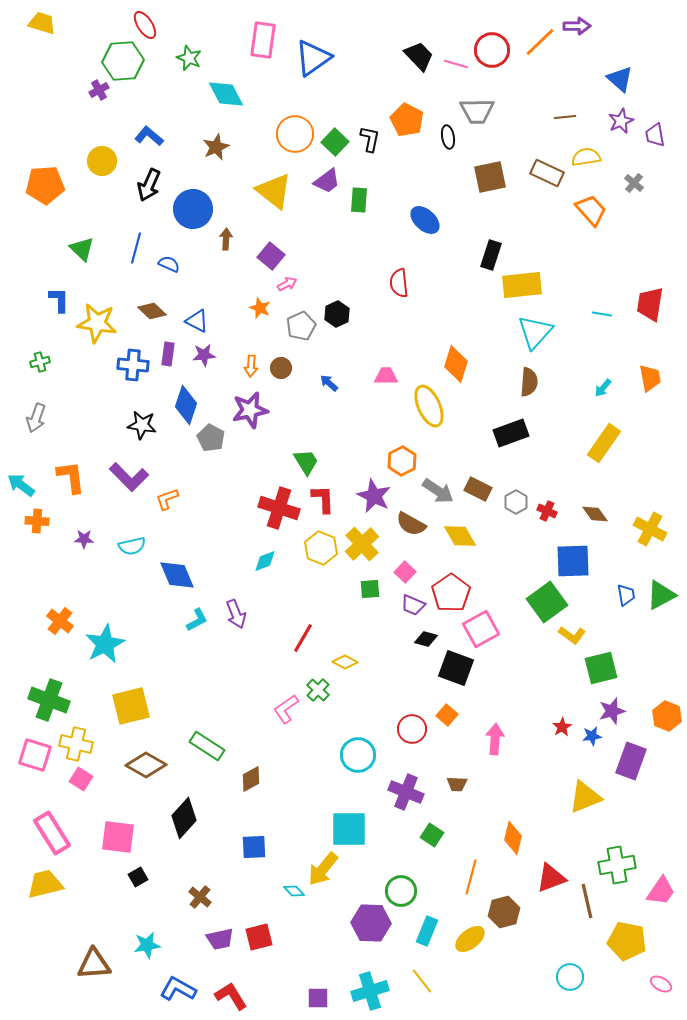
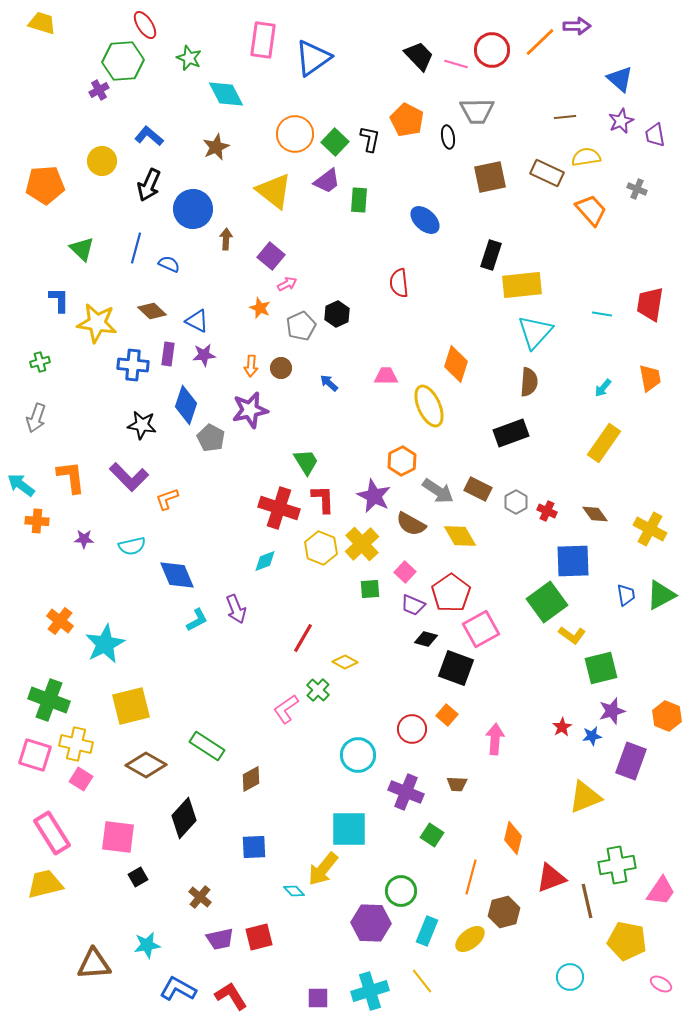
gray cross at (634, 183): moved 3 px right, 6 px down; rotated 18 degrees counterclockwise
purple arrow at (236, 614): moved 5 px up
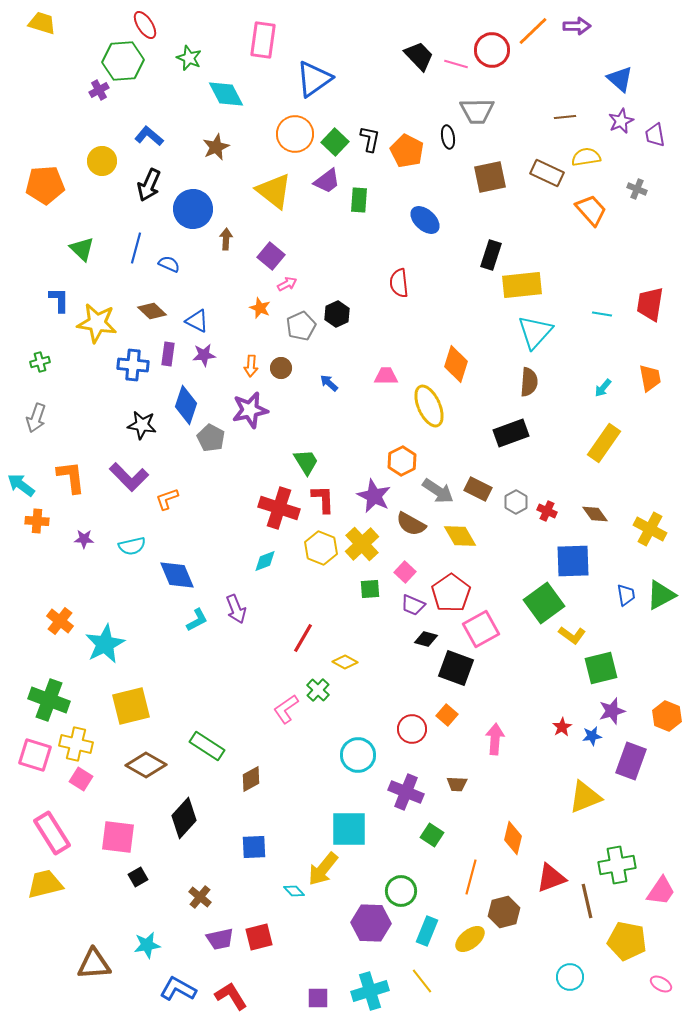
orange line at (540, 42): moved 7 px left, 11 px up
blue triangle at (313, 58): moved 1 px right, 21 px down
orange pentagon at (407, 120): moved 31 px down
green square at (547, 602): moved 3 px left, 1 px down
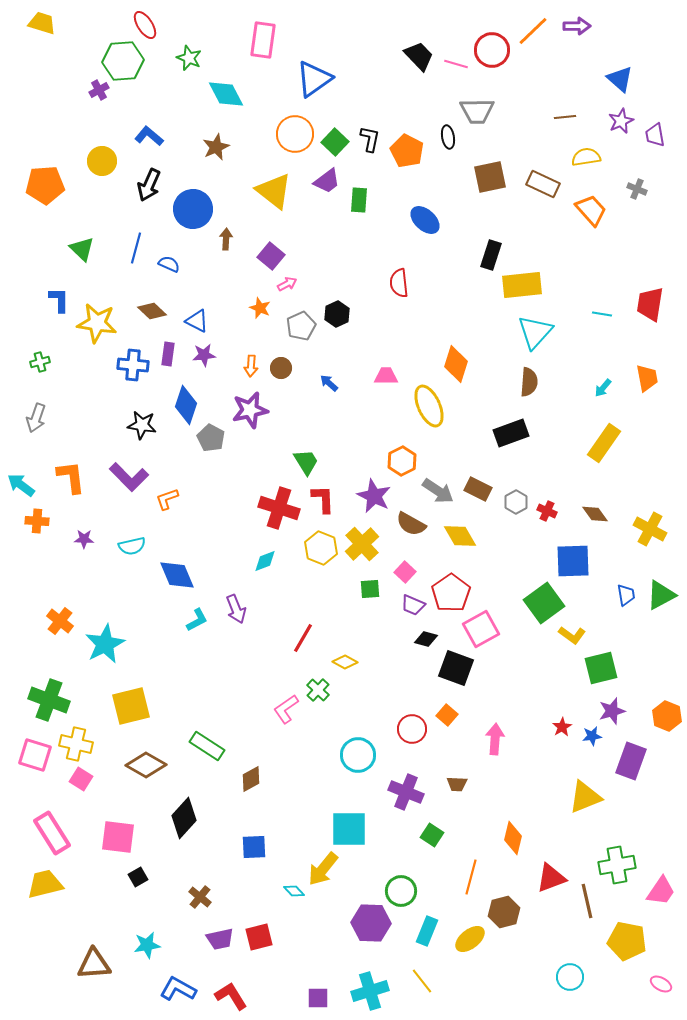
brown rectangle at (547, 173): moved 4 px left, 11 px down
orange trapezoid at (650, 378): moved 3 px left
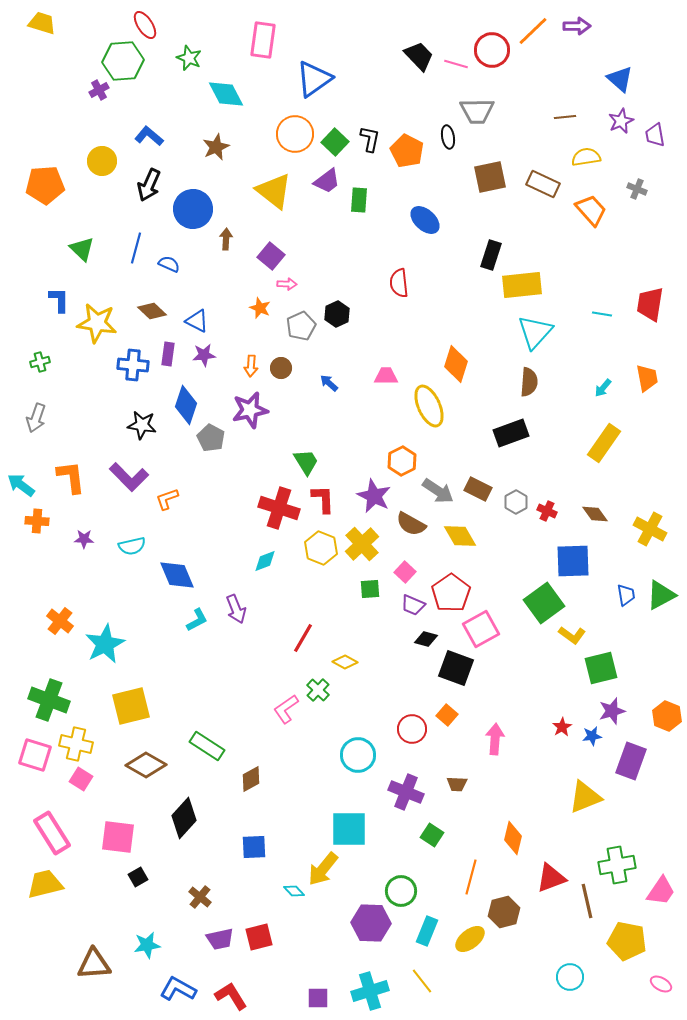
pink arrow at (287, 284): rotated 30 degrees clockwise
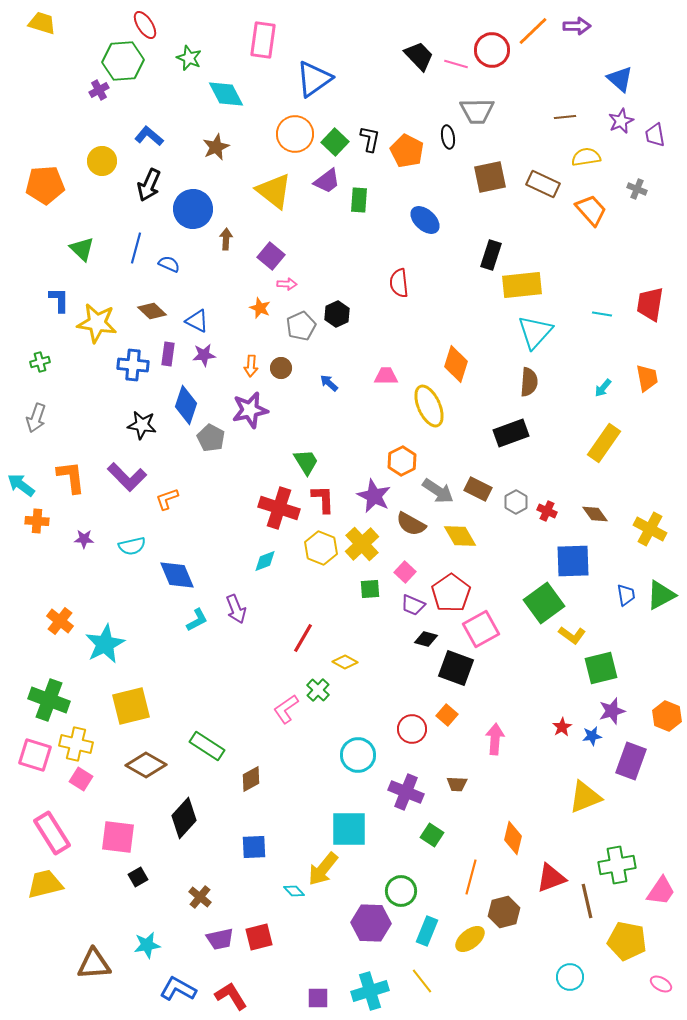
purple L-shape at (129, 477): moved 2 px left
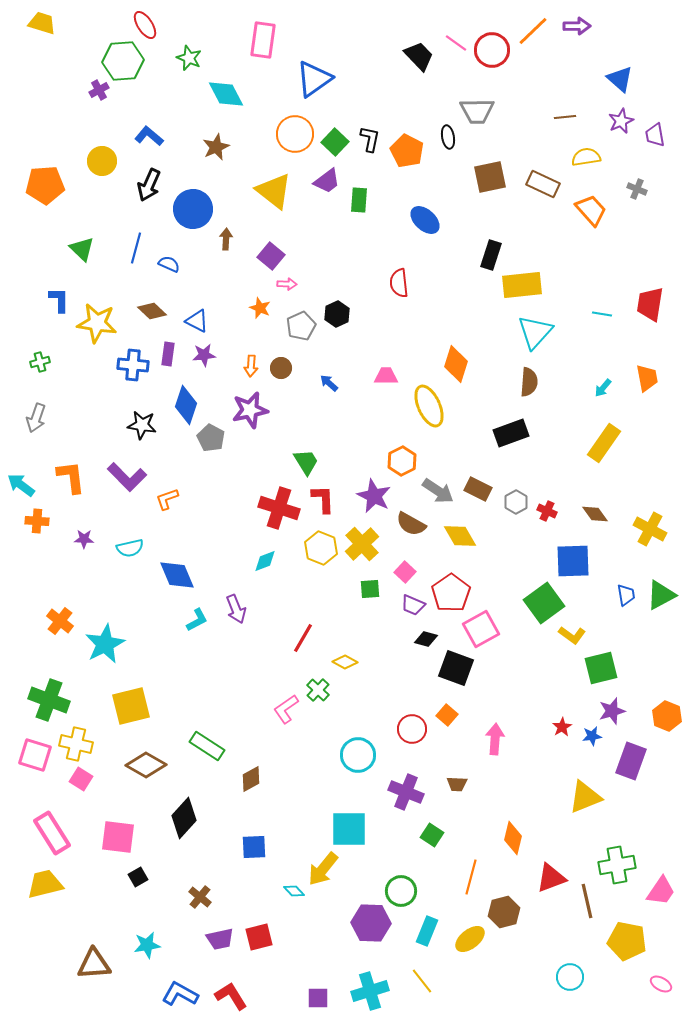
pink line at (456, 64): moved 21 px up; rotated 20 degrees clockwise
cyan semicircle at (132, 546): moved 2 px left, 2 px down
blue L-shape at (178, 989): moved 2 px right, 5 px down
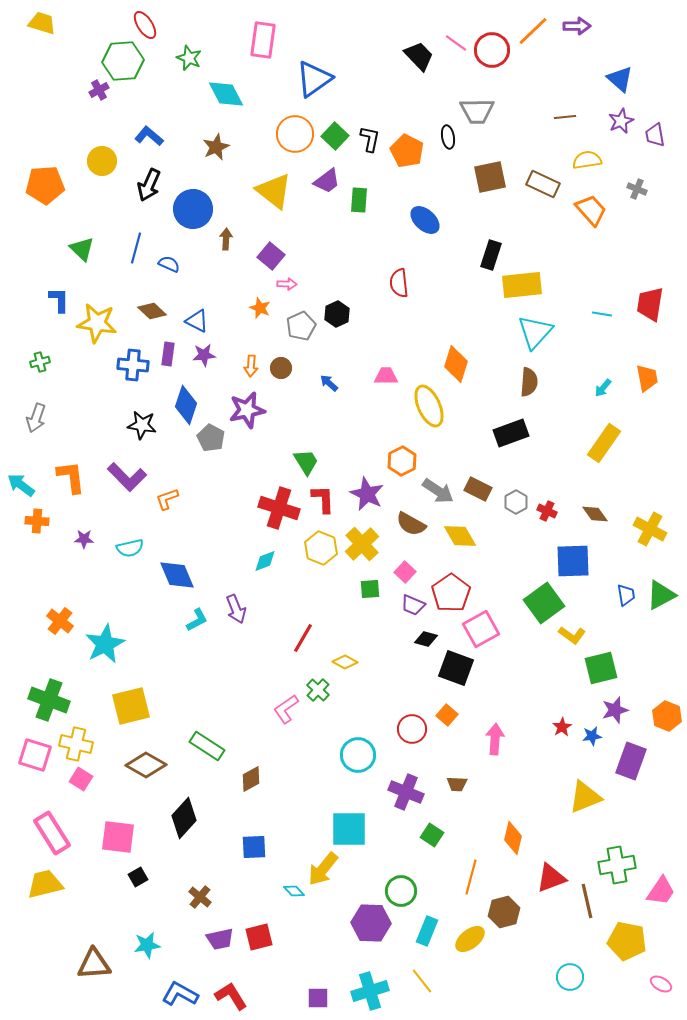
green square at (335, 142): moved 6 px up
yellow semicircle at (586, 157): moved 1 px right, 3 px down
purple star at (250, 410): moved 3 px left
purple star at (374, 496): moved 7 px left, 2 px up
purple star at (612, 711): moved 3 px right, 1 px up
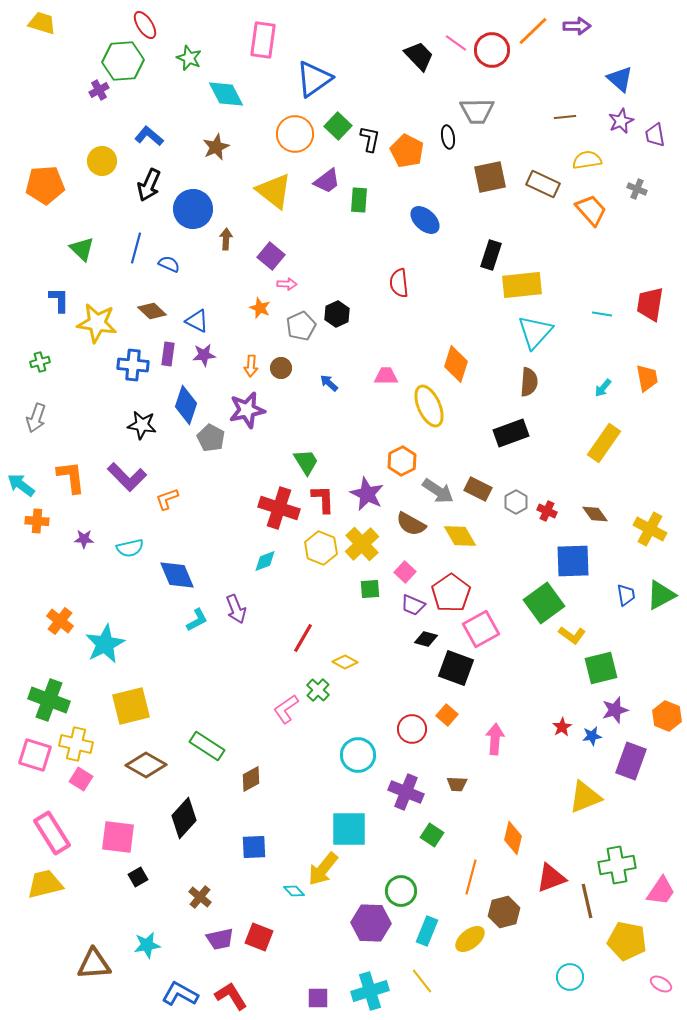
green square at (335, 136): moved 3 px right, 10 px up
red square at (259, 937): rotated 36 degrees clockwise
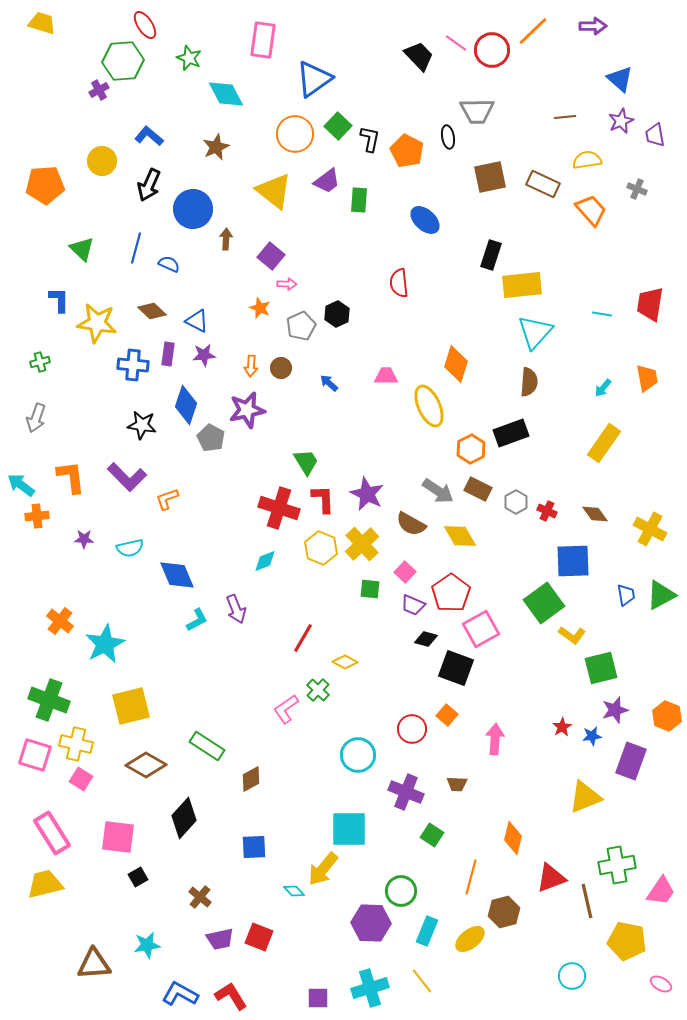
purple arrow at (577, 26): moved 16 px right
orange hexagon at (402, 461): moved 69 px right, 12 px up
orange cross at (37, 521): moved 5 px up; rotated 10 degrees counterclockwise
green square at (370, 589): rotated 10 degrees clockwise
cyan circle at (570, 977): moved 2 px right, 1 px up
cyan cross at (370, 991): moved 3 px up
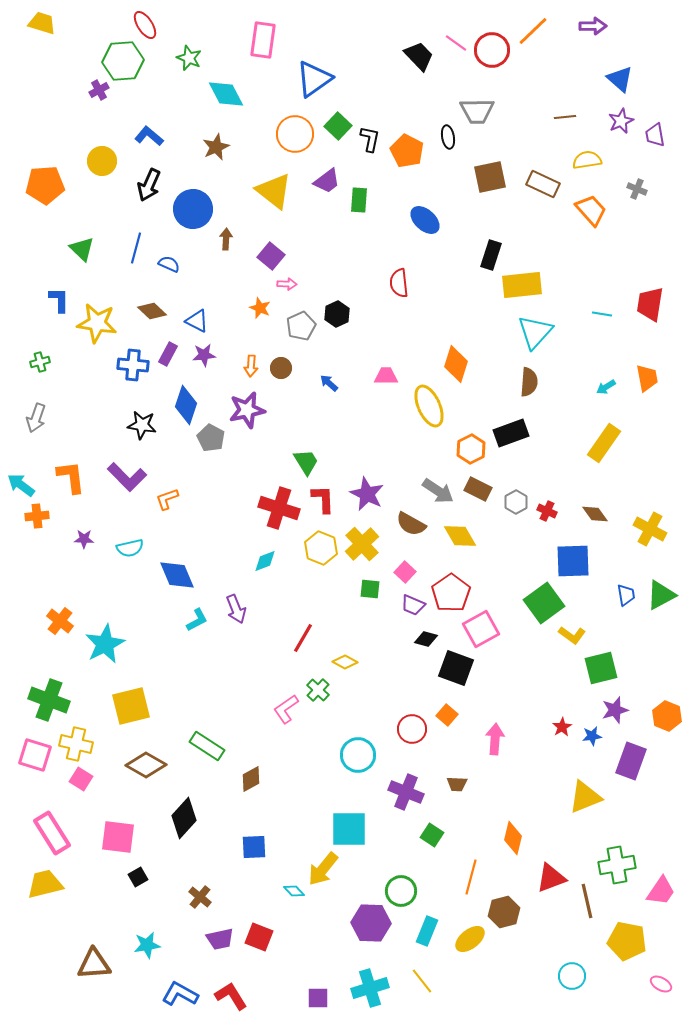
purple rectangle at (168, 354): rotated 20 degrees clockwise
cyan arrow at (603, 388): moved 3 px right, 1 px up; rotated 18 degrees clockwise
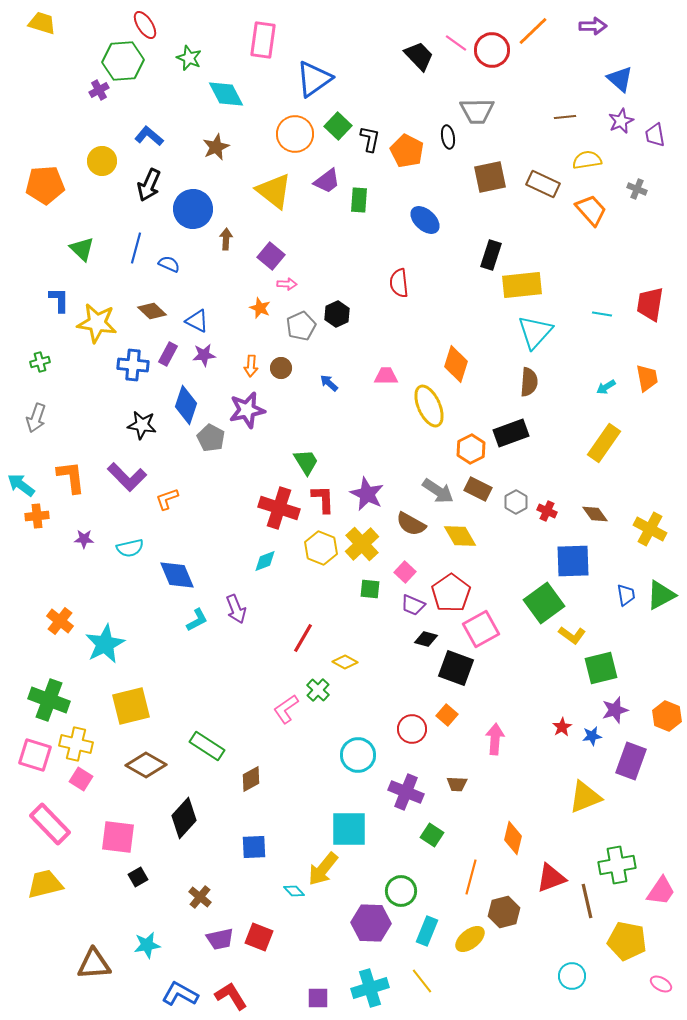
pink rectangle at (52, 833): moved 2 px left, 9 px up; rotated 12 degrees counterclockwise
